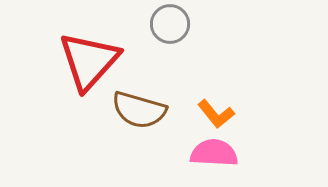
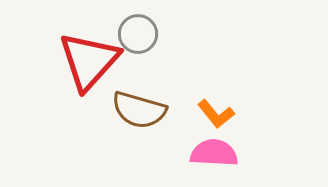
gray circle: moved 32 px left, 10 px down
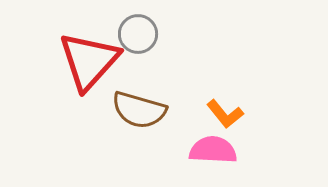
orange L-shape: moved 9 px right
pink semicircle: moved 1 px left, 3 px up
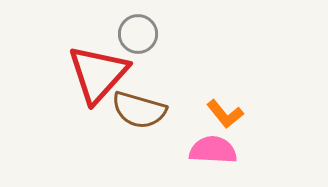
red triangle: moved 9 px right, 13 px down
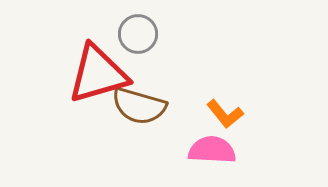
red triangle: rotated 32 degrees clockwise
brown semicircle: moved 4 px up
pink semicircle: moved 1 px left
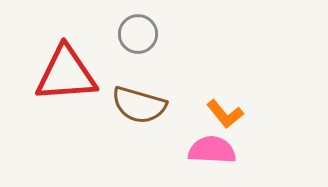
red triangle: moved 32 px left; rotated 12 degrees clockwise
brown semicircle: moved 1 px up
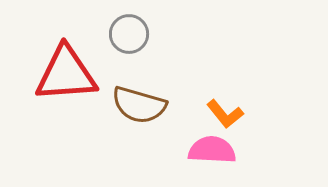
gray circle: moved 9 px left
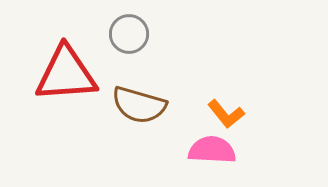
orange L-shape: moved 1 px right
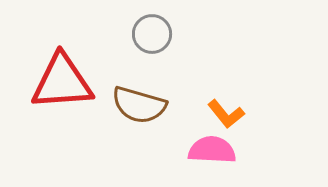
gray circle: moved 23 px right
red triangle: moved 4 px left, 8 px down
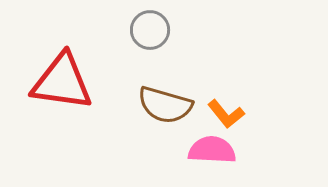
gray circle: moved 2 px left, 4 px up
red triangle: rotated 12 degrees clockwise
brown semicircle: moved 26 px right
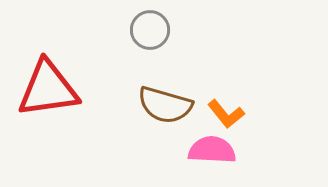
red triangle: moved 14 px left, 7 px down; rotated 16 degrees counterclockwise
